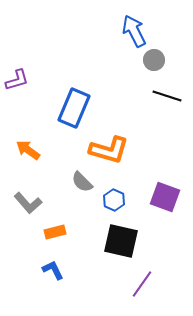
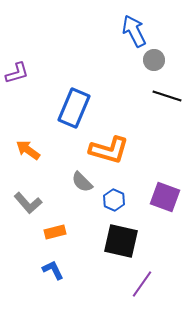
purple L-shape: moved 7 px up
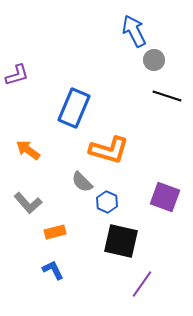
purple L-shape: moved 2 px down
blue hexagon: moved 7 px left, 2 px down
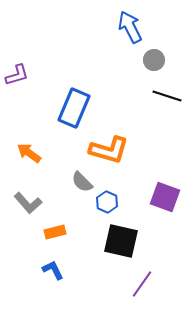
blue arrow: moved 4 px left, 4 px up
orange arrow: moved 1 px right, 3 px down
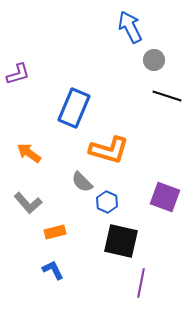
purple L-shape: moved 1 px right, 1 px up
purple line: moved 1 px left, 1 px up; rotated 24 degrees counterclockwise
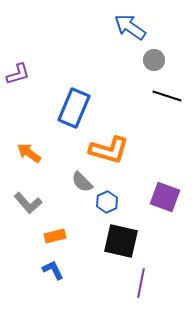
blue arrow: rotated 28 degrees counterclockwise
blue hexagon: rotated 10 degrees clockwise
orange rectangle: moved 4 px down
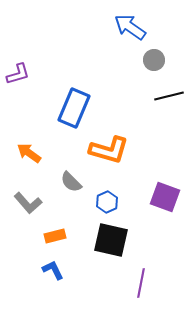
black line: moved 2 px right; rotated 32 degrees counterclockwise
gray semicircle: moved 11 px left
black square: moved 10 px left, 1 px up
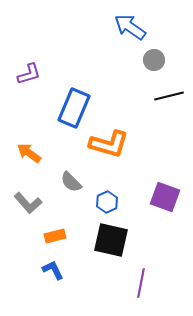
purple L-shape: moved 11 px right
orange L-shape: moved 6 px up
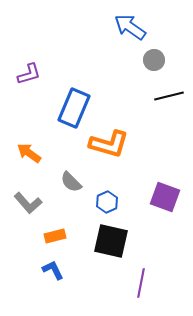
black square: moved 1 px down
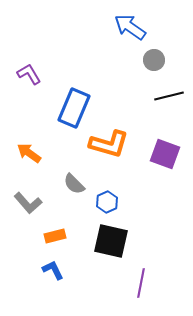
purple L-shape: rotated 105 degrees counterclockwise
gray semicircle: moved 3 px right, 2 px down
purple square: moved 43 px up
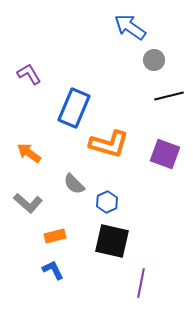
gray L-shape: rotated 8 degrees counterclockwise
black square: moved 1 px right
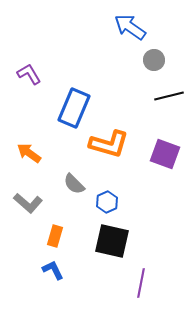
orange rectangle: rotated 60 degrees counterclockwise
